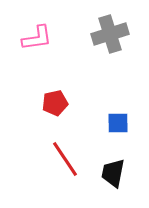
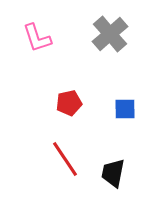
gray cross: rotated 24 degrees counterclockwise
pink L-shape: rotated 80 degrees clockwise
red pentagon: moved 14 px right
blue square: moved 7 px right, 14 px up
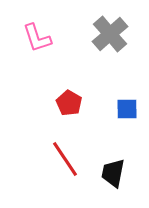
red pentagon: rotated 30 degrees counterclockwise
blue square: moved 2 px right
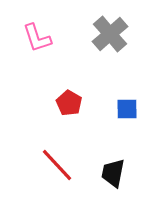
red line: moved 8 px left, 6 px down; rotated 9 degrees counterclockwise
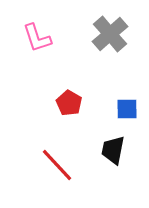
black trapezoid: moved 23 px up
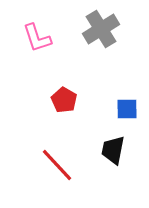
gray cross: moved 9 px left, 5 px up; rotated 9 degrees clockwise
red pentagon: moved 5 px left, 3 px up
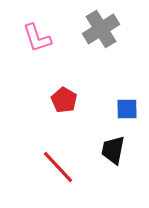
red line: moved 1 px right, 2 px down
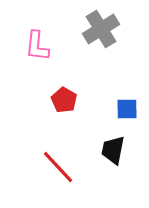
pink L-shape: moved 8 px down; rotated 24 degrees clockwise
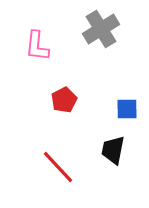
red pentagon: rotated 15 degrees clockwise
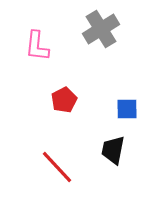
red line: moved 1 px left
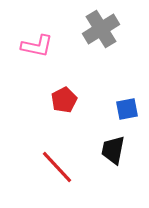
pink L-shape: rotated 84 degrees counterclockwise
blue square: rotated 10 degrees counterclockwise
